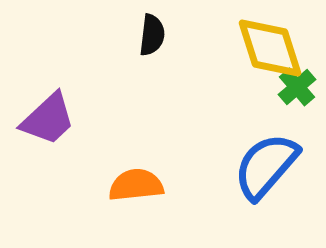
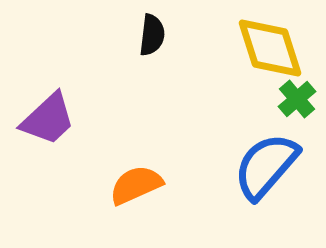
green cross: moved 12 px down
orange semicircle: rotated 18 degrees counterclockwise
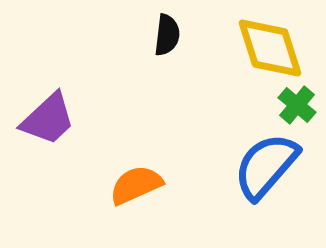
black semicircle: moved 15 px right
green cross: moved 6 px down; rotated 9 degrees counterclockwise
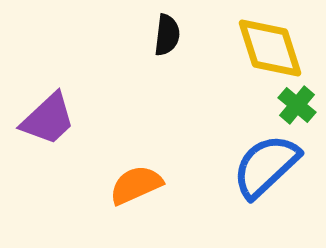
blue semicircle: rotated 6 degrees clockwise
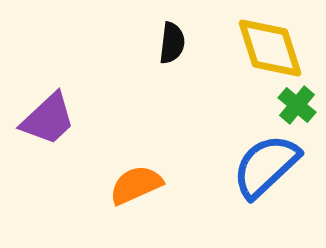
black semicircle: moved 5 px right, 8 px down
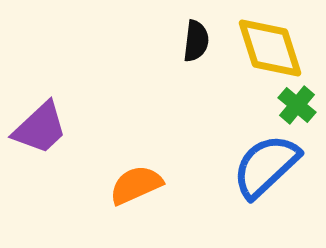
black semicircle: moved 24 px right, 2 px up
purple trapezoid: moved 8 px left, 9 px down
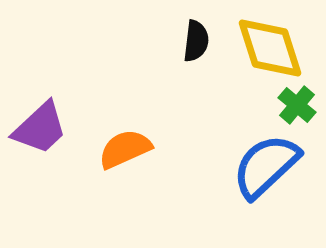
orange semicircle: moved 11 px left, 36 px up
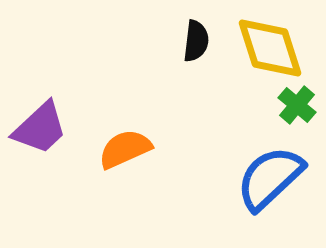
blue semicircle: moved 4 px right, 12 px down
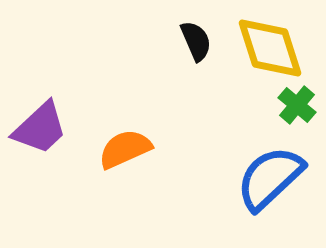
black semicircle: rotated 30 degrees counterclockwise
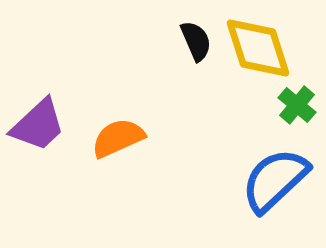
yellow diamond: moved 12 px left
purple trapezoid: moved 2 px left, 3 px up
orange semicircle: moved 7 px left, 11 px up
blue semicircle: moved 5 px right, 2 px down
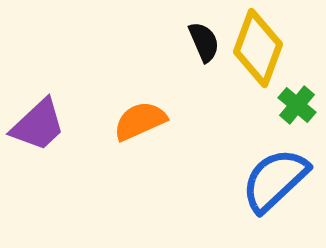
black semicircle: moved 8 px right, 1 px down
yellow diamond: rotated 38 degrees clockwise
orange semicircle: moved 22 px right, 17 px up
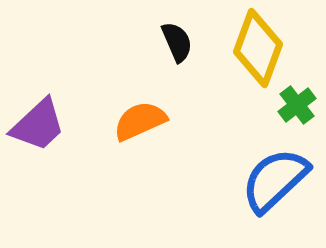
black semicircle: moved 27 px left
green cross: rotated 12 degrees clockwise
